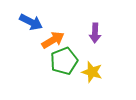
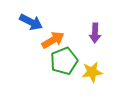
yellow star: rotated 25 degrees counterclockwise
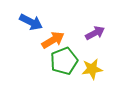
purple arrow: rotated 120 degrees counterclockwise
yellow star: moved 3 px up
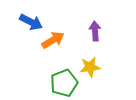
purple arrow: moved 2 px up; rotated 66 degrees counterclockwise
green pentagon: moved 22 px down
yellow star: moved 2 px left, 2 px up
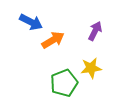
purple arrow: rotated 30 degrees clockwise
yellow star: moved 1 px right, 1 px down
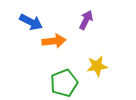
purple arrow: moved 9 px left, 11 px up
orange arrow: moved 1 px right, 1 px down; rotated 25 degrees clockwise
yellow star: moved 6 px right, 2 px up
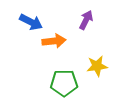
green pentagon: rotated 20 degrees clockwise
